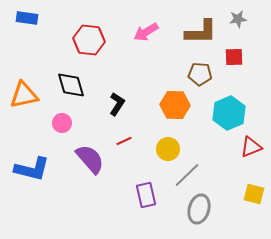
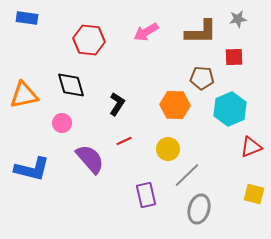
brown pentagon: moved 2 px right, 4 px down
cyan hexagon: moved 1 px right, 4 px up
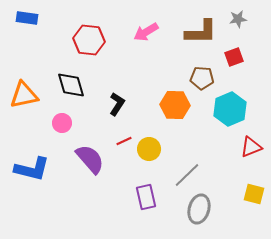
red square: rotated 18 degrees counterclockwise
yellow circle: moved 19 px left
purple rectangle: moved 2 px down
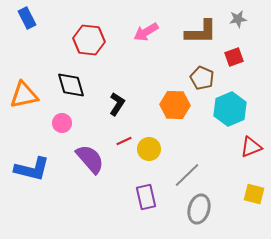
blue rectangle: rotated 55 degrees clockwise
brown pentagon: rotated 20 degrees clockwise
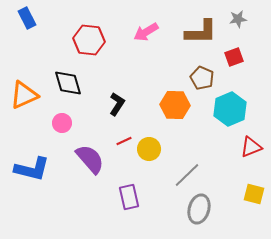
black diamond: moved 3 px left, 2 px up
orange triangle: rotated 12 degrees counterclockwise
purple rectangle: moved 17 px left
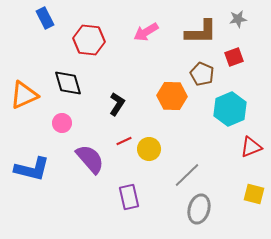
blue rectangle: moved 18 px right
brown pentagon: moved 4 px up
orange hexagon: moved 3 px left, 9 px up
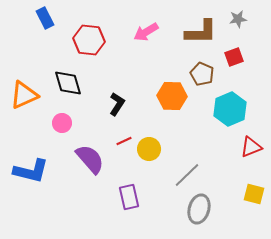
blue L-shape: moved 1 px left, 2 px down
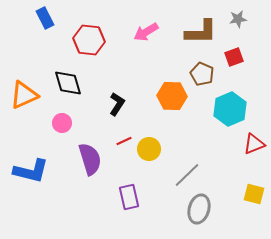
red triangle: moved 3 px right, 3 px up
purple semicircle: rotated 24 degrees clockwise
